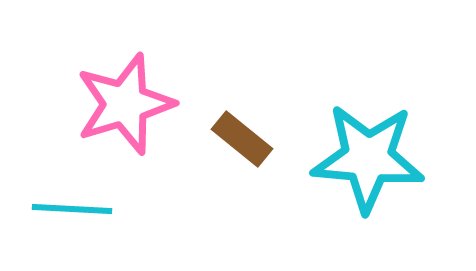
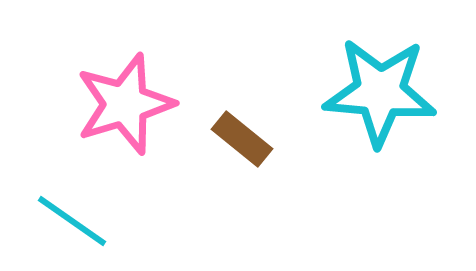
cyan star: moved 12 px right, 66 px up
cyan line: moved 12 px down; rotated 32 degrees clockwise
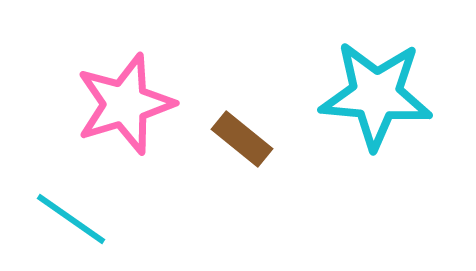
cyan star: moved 4 px left, 3 px down
cyan line: moved 1 px left, 2 px up
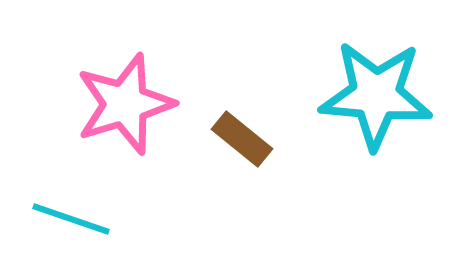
cyan line: rotated 16 degrees counterclockwise
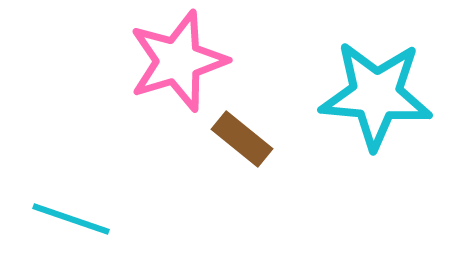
pink star: moved 53 px right, 43 px up
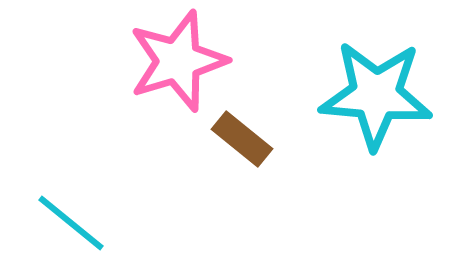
cyan line: moved 4 px down; rotated 20 degrees clockwise
